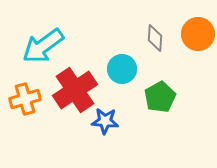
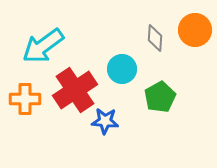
orange circle: moved 3 px left, 4 px up
orange cross: rotated 16 degrees clockwise
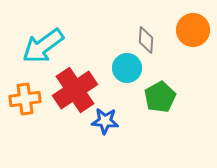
orange circle: moved 2 px left
gray diamond: moved 9 px left, 2 px down
cyan circle: moved 5 px right, 1 px up
orange cross: rotated 8 degrees counterclockwise
